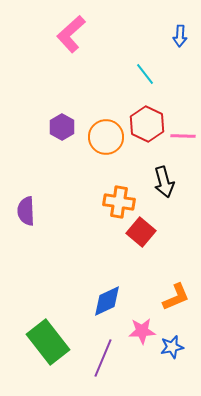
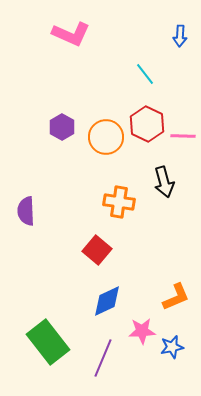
pink L-shape: rotated 114 degrees counterclockwise
red square: moved 44 px left, 18 px down
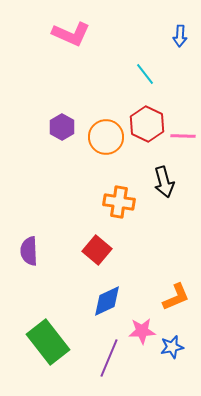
purple semicircle: moved 3 px right, 40 px down
purple line: moved 6 px right
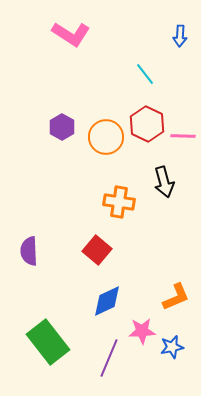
pink L-shape: rotated 9 degrees clockwise
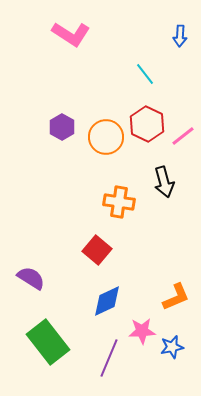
pink line: rotated 40 degrees counterclockwise
purple semicircle: moved 2 px right, 27 px down; rotated 124 degrees clockwise
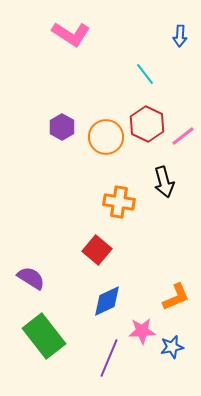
green rectangle: moved 4 px left, 6 px up
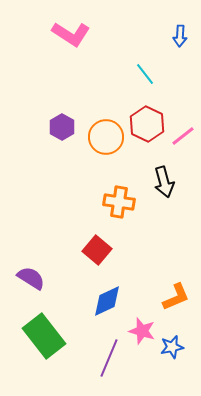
pink star: rotated 20 degrees clockwise
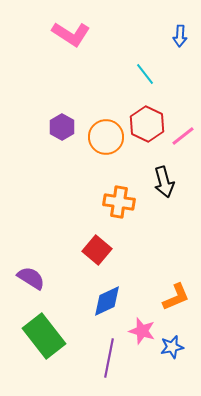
purple line: rotated 12 degrees counterclockwise
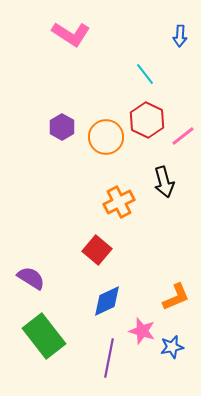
red hexagon: moved 4 px up
orange cross: rotated 36 degrees counterclockwise
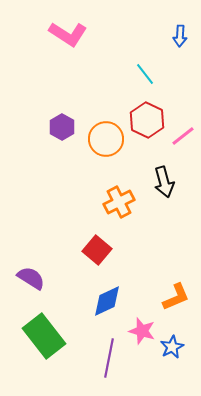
pink L-shape: moved 3 px left
orange circle: moved 2 px down
blue star: rotated 15 degrees counterclockwise
